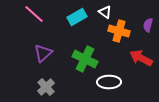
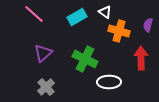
red arrow: rotated 60 degrees clockwise
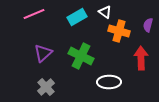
pink line: rotated 65 degrees counterclockwise
green cross: moved 4 px left, 3 px up
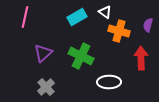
pink line: moved 9 px left, 3 px down; rotated 55 degrees counterclockwise
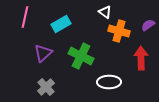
cyan rectangle: moved 16 px left, 7 px down
purple semicircle: rotated 40 degrees clockwise
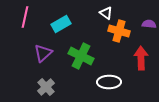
white triangle: moved 1 px right, 1 px down
purple semicircle: moved 1 px right, 1 px up; rotated 40 degrees clockwise
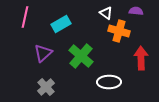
purple semicircle: moved 13 px left, 13 px up
green cross: rotated 15 degrees clockwise
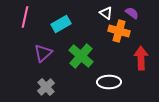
purple semicircle: moved 4 px left, 2 px down; rotated 32 degrees clockwise
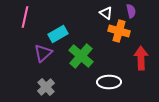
purple semicircle: moved 1 px left, 2 px up; rotated 40 degrees clockwise
cyan rectangle: moved 3 px left, 10 px down
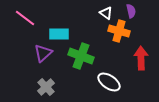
pink line: moved 1 px down; rotated 65 degrees counterclockwise
cyan rectangle: moved 1 px right; rotated 30 degrees clockwise
green cross: rotated 20 degrees counterclockwise
white ellipse: rotated 35 degrees clockwise
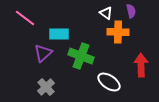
orange cross: moved 1 px left, 1 px down; rotated 15 degrees counterclockwise
red arrow: moved 7 px down
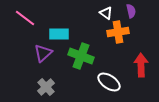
orange cross: rotated 10 degrees counterclockwise
